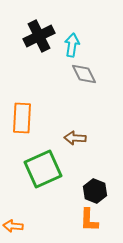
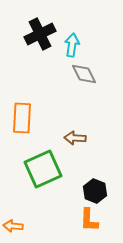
black cross: moved 1 px right, 2 px up
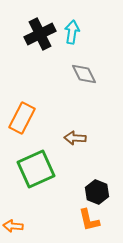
cyan arrow: moved 13 px up
orange rectangle: rotated 24 degrees clockwise
green square: moved 7 px left
black hexagon: moved 2 px right, 1 px down
orange L-shape: rotated 15 degrees counterclockwise
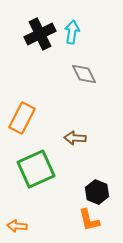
orange arrow: moved 4 px right
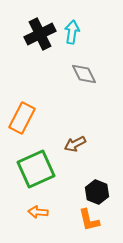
brown arrow: moved 6 px down; rotated 30 degrees counterclockwise
orange arrow: moved 21 px right, 14 px up
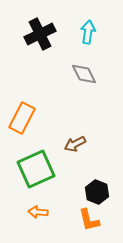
cyan arrow: moved 16 px right
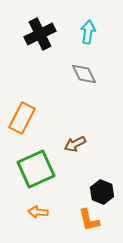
black hexagon: moved 5 px right
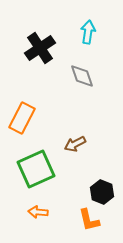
black cross: moved 14 px down; rotated 8 degrees counterclockwise
gray diamond: moved 2 px left, 2 px down; rotated 8 degrees clockwise
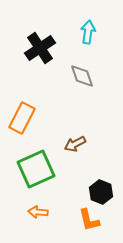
black hexagon: moved 1 px left
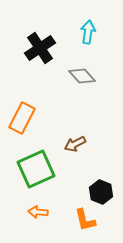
gray diamond: rotated 24 degrees counterclockwise
orange L-shape: moved 4 px left
